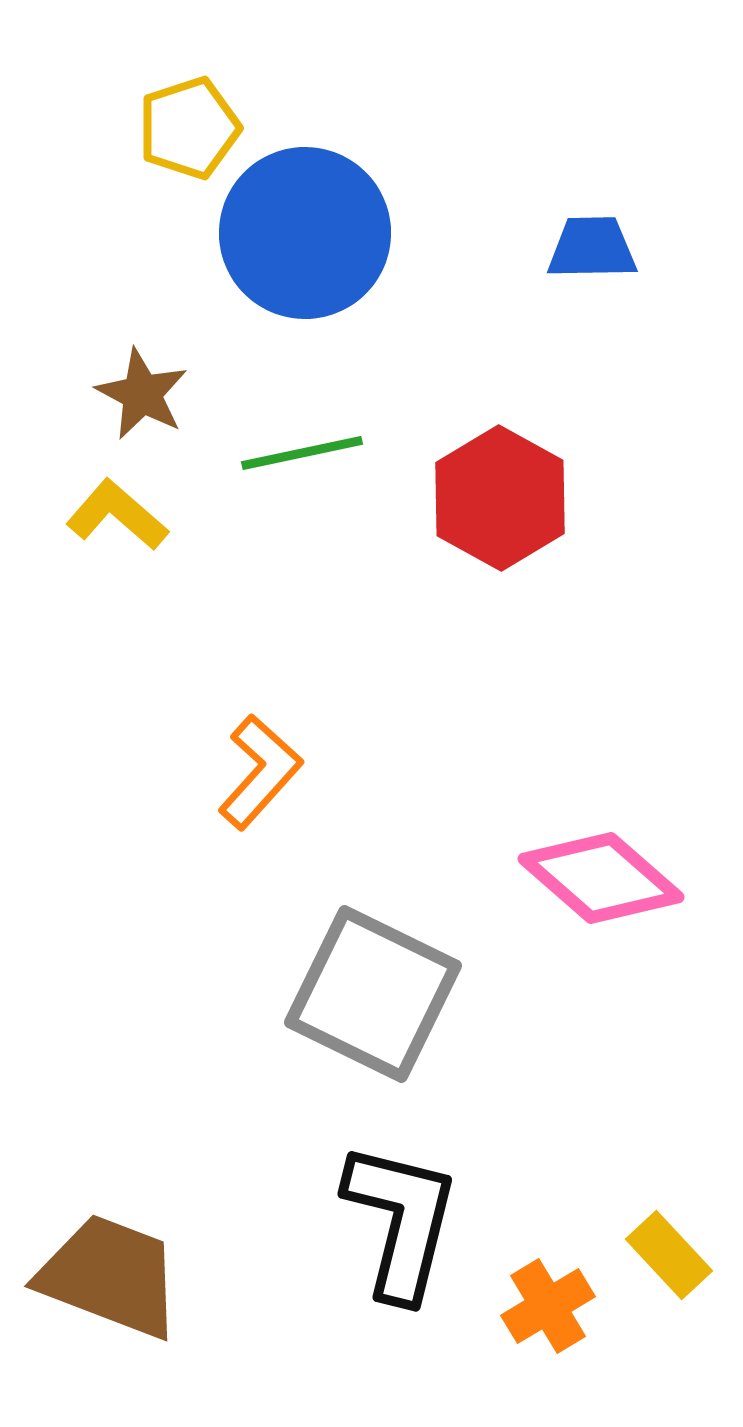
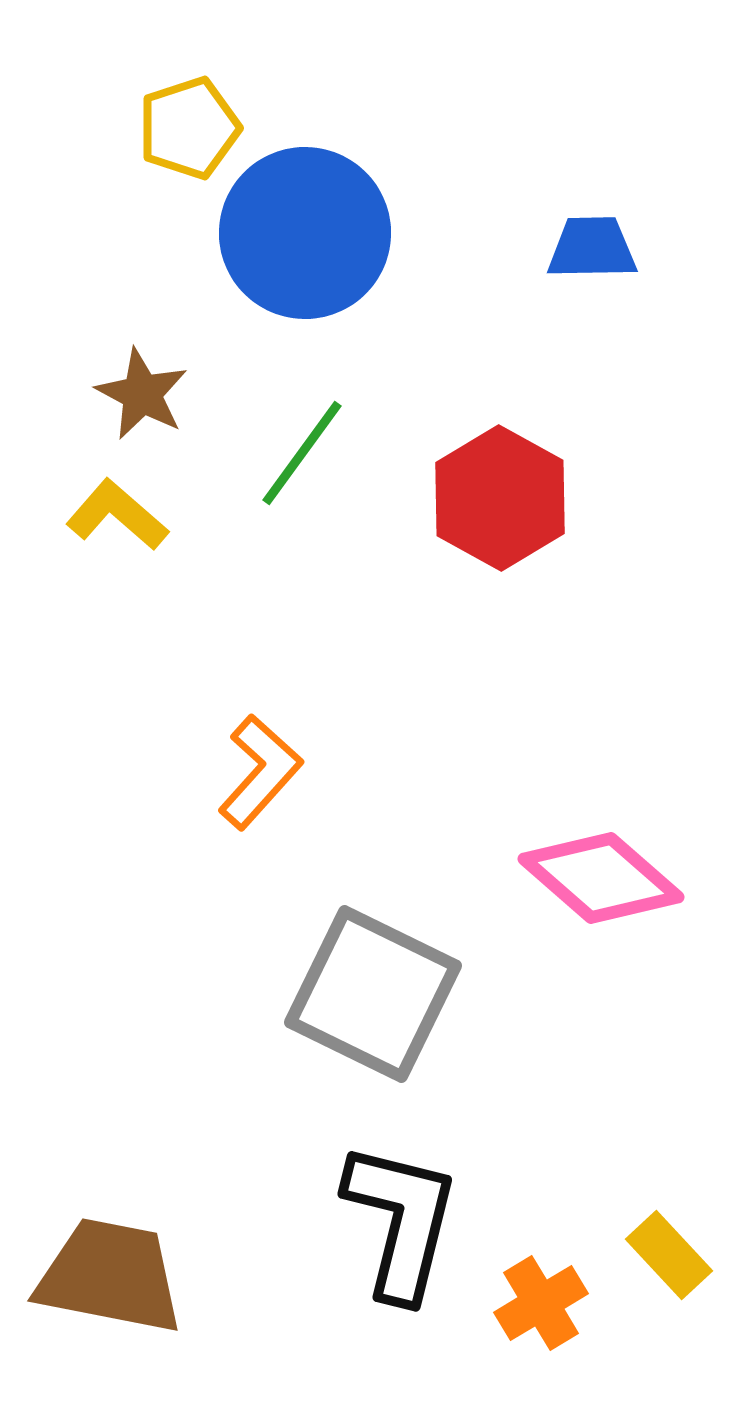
green line: rotated 42 degrees counterclockwise
brown trapezoid: rotated 10 degrees counterclockwise
orange cross: moved 7 px left, 3 px up
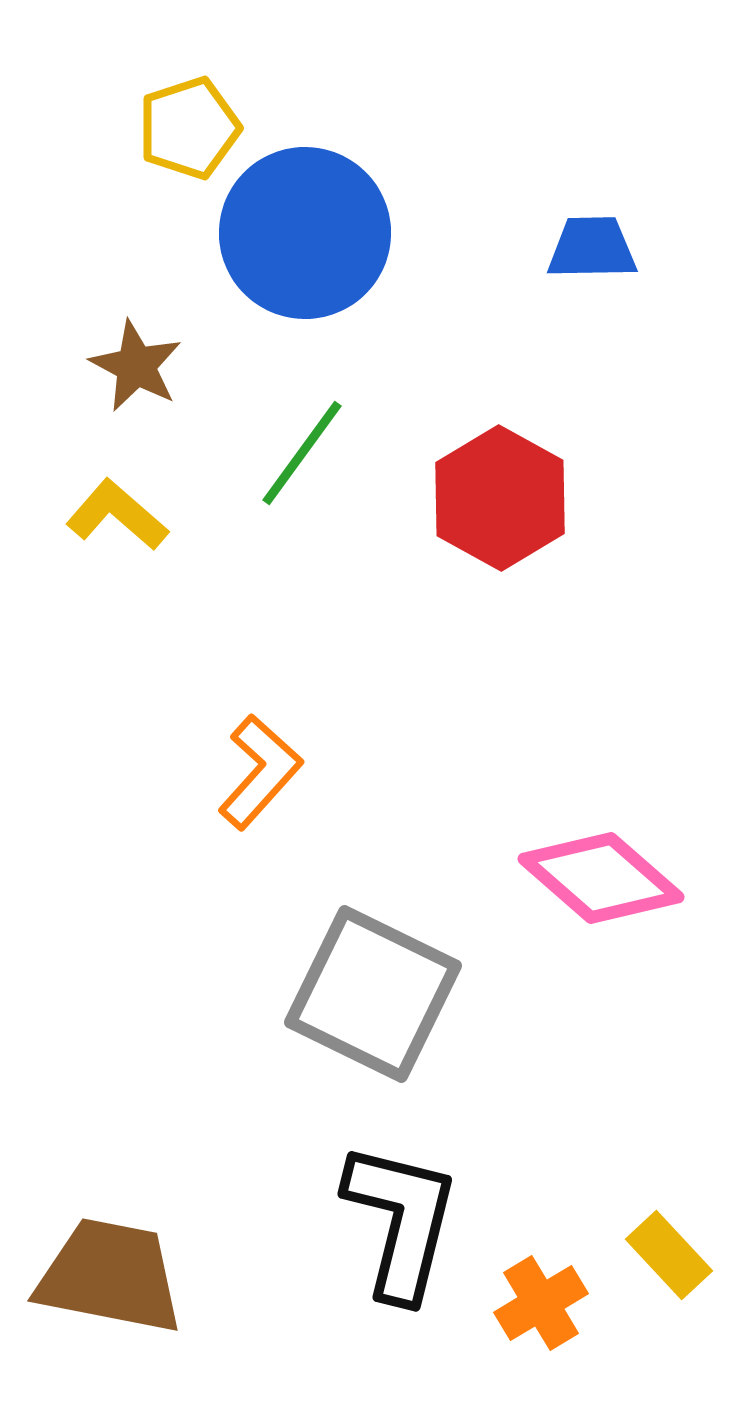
brown star: moved 6 px left, 28 px up
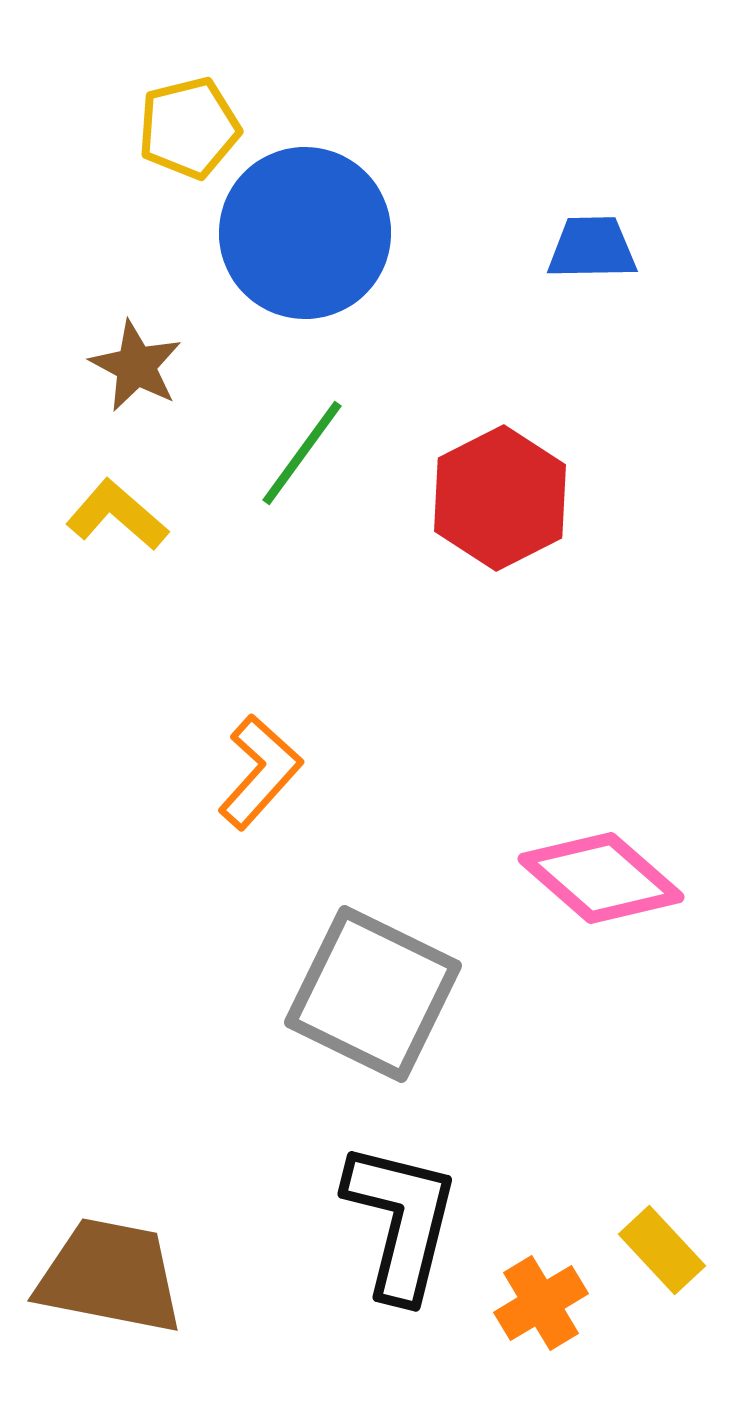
yellow pentagon: rotated 4 degrees clockwise
red hexagon: rotated 4 degrees clockwise
yellow rectangle: moved 7 px left, 5 px up
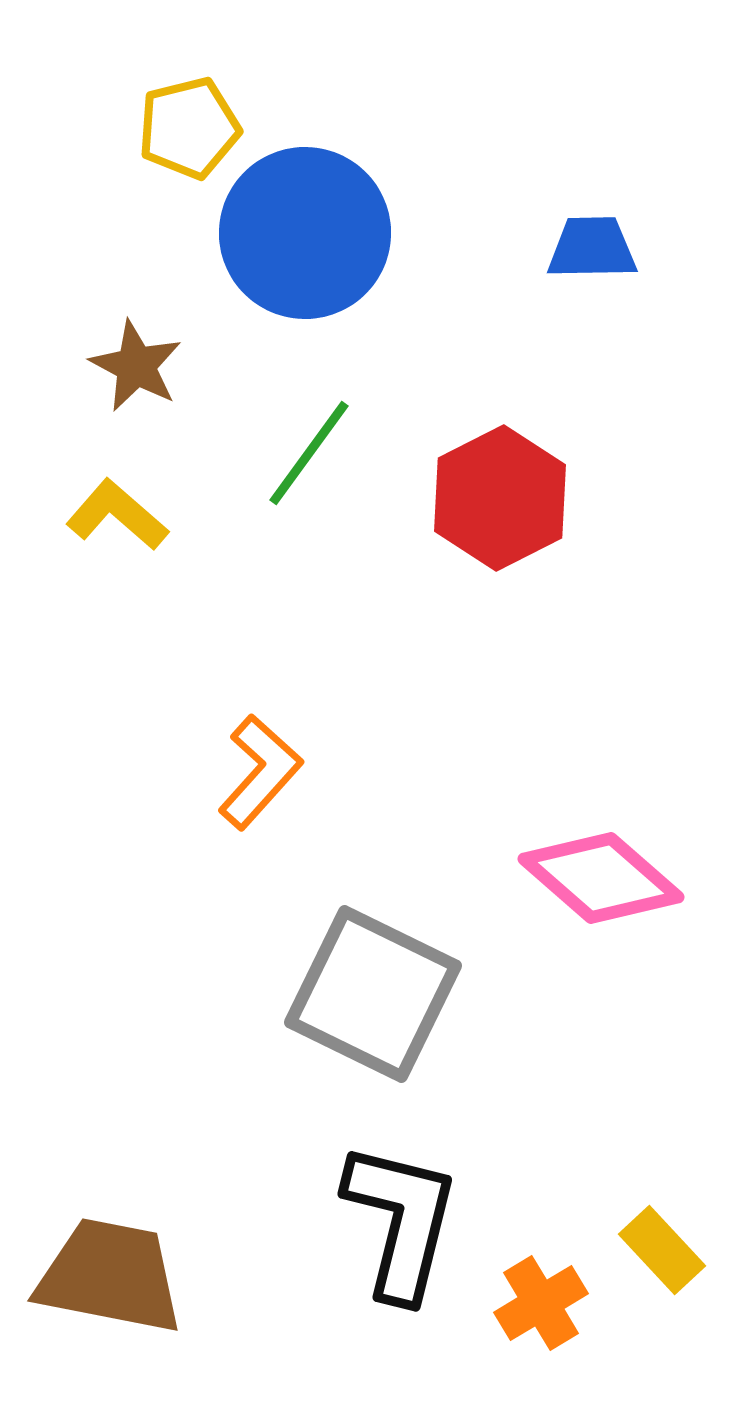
green line: moved 7 px right
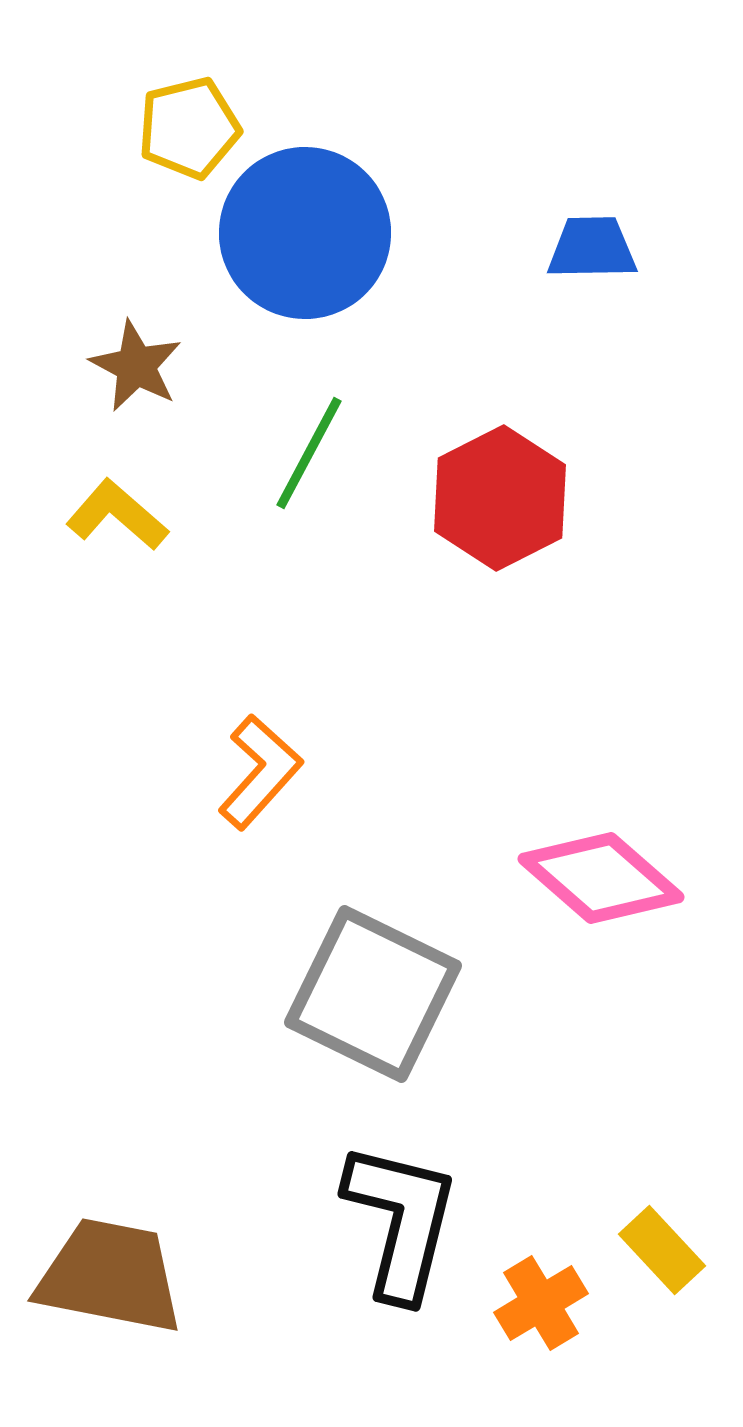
green line: rotated 8 degrees counterclockwise
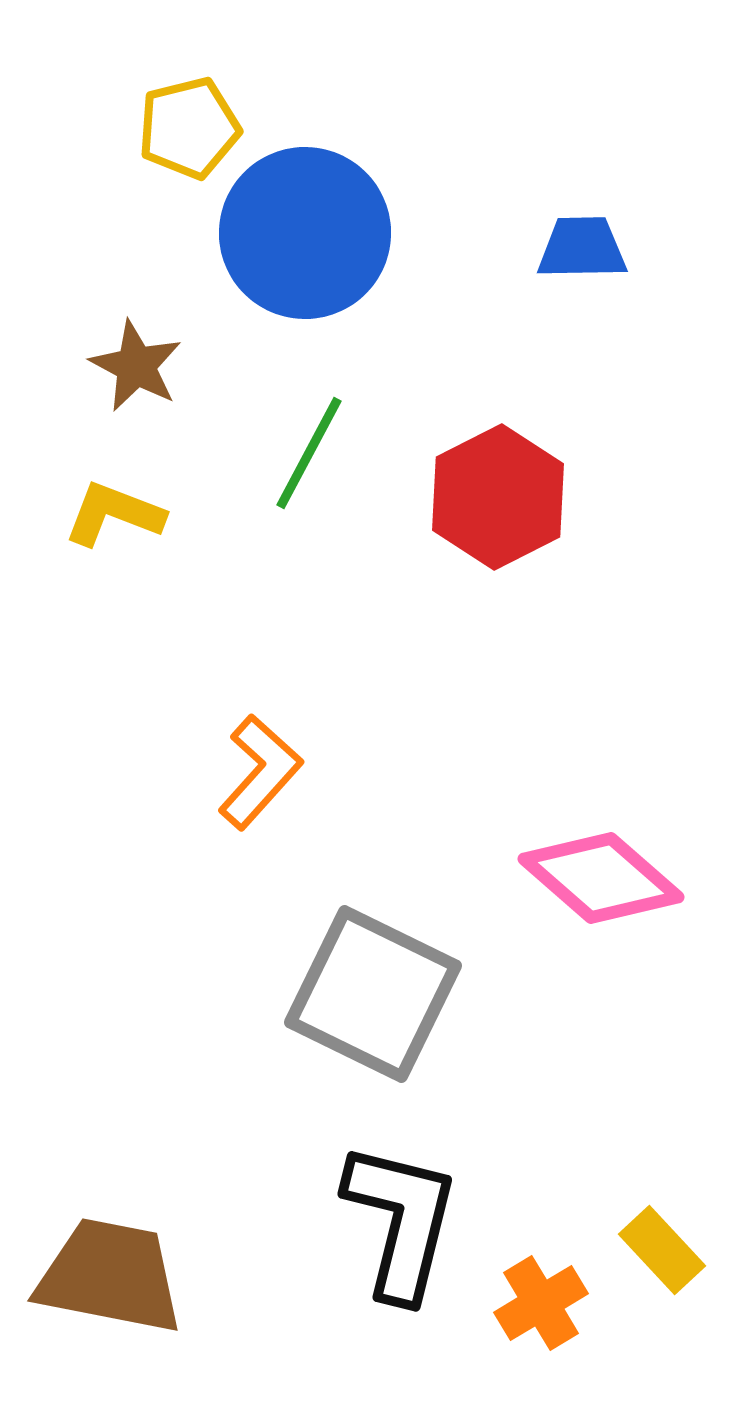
blue trapezoid: moved 10 px left
red hexagon: moved 2 px left, 1 px up
yellow L-shape: moved 3 px left, 1 px up; rotated 20 degrees counterclockwise
